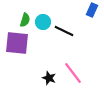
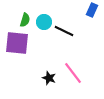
cyan circle: moved 1 px right
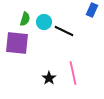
green semicircle: moved 1 px up
pink line: rotated 25 degrees clockwise
black star: rotated 16 degrees clockwise
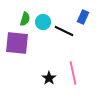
blue rectangle: moved 9 px left, 7 px down
cyan circle: moved 1 px left
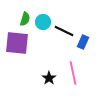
blue rectangle: moved 25 px down
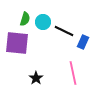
black star: moved 13 px left
